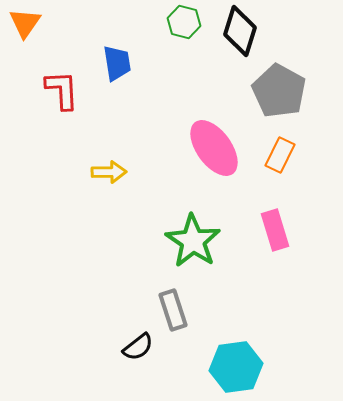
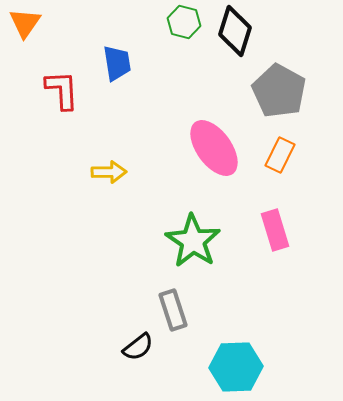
black diamond: moved 5 px left
cyan hexagon: rotated 6 degrees clockwise
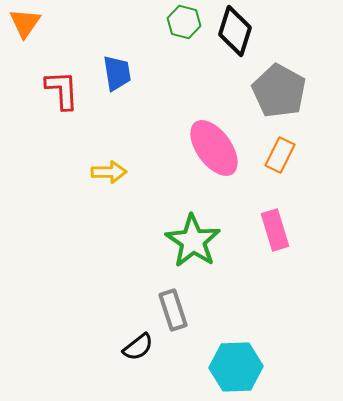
blue trapezoid: moved 10 px down
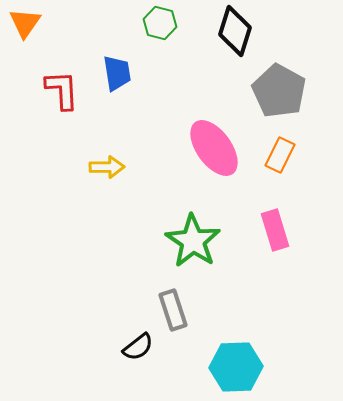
green hexagon: moved 24 px left, 1 px down
yellow arrow: moved 2 px left, 5 px up
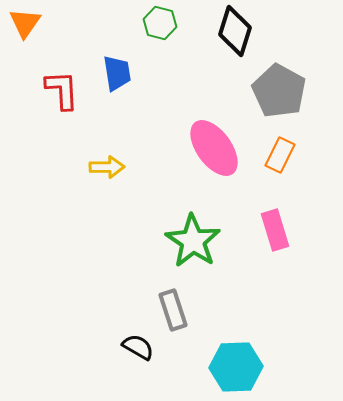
black semicircle: rotated 112 degrees counterclockwise
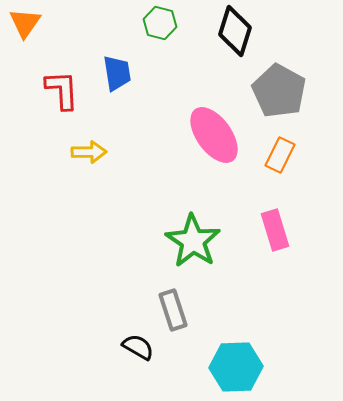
pink ellipse: moved 13 px up
yellow arrow: moved 18 px left, 15 px up
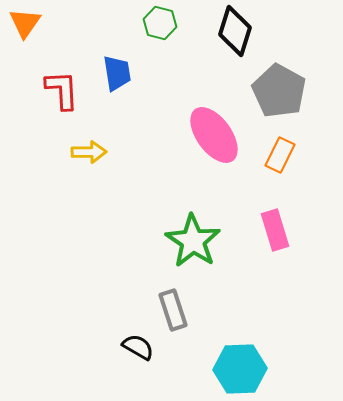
cyan hexagon: moved 4 px right, 2 px down
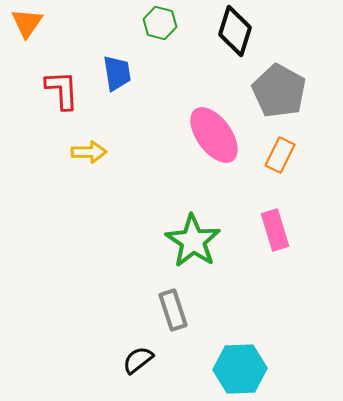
orange triangle: moved 2 px right
black semicircle: moved 13 px down; rotated 68 degrees counterclockwise
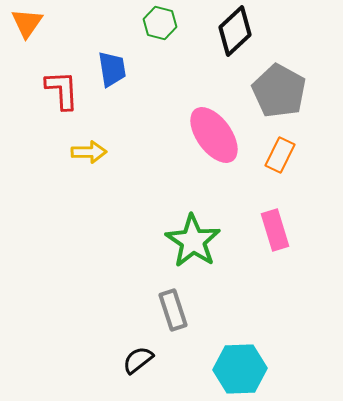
black diamond: rotated 30 degrees clockwise
blue trapezoid: moved 5 px left, 4 px up
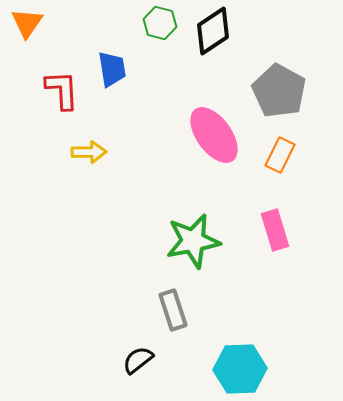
black diamond: moved 22 px left; rotated 9 degrees clockwise
green star: rotated 28 degrees clockwise
